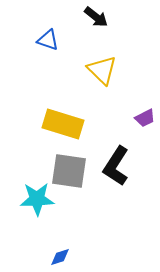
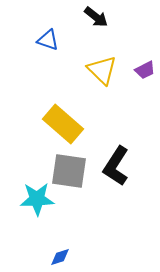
purple trapezoid: moved 48 px up
yellow rectangle: rotated 24 degrees clockwise
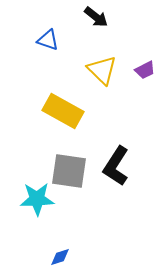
yellow rectangle: moved 13 px up; rotated 12 degrees counterclockwise
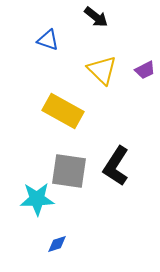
blue diamond: moved 3 px left, 13 px up
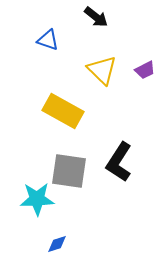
black L-shape: moved 3 px right, 4 px up
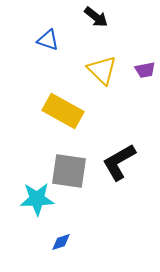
purple trapezoid: rotated 15 degrees clockwise
black L-shape: rotated 27 degrees clockwise
blue diamond: moved 4 px right, 2 px up
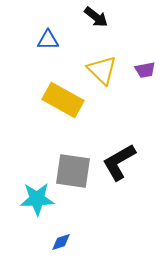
blue triangle: rotated 20 degrees counterclockwise
yellow rectangle: moved 11 px up
gray square: moved 4 px right
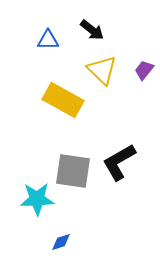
black arrow: moved 4 px left, 13 px down
purple trapezoid: moved 1 px left; rotated 140 degrees clockwise
